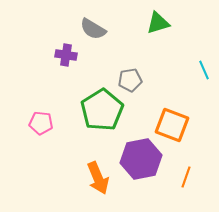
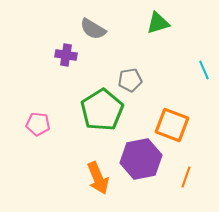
pink pentagon: moved 3 px left, 1 px down
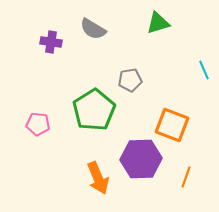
purple cross: moved 15 px left, 13 px up
green pentagon: moved 8 px left
purple hexagon: rotated 9 degrees clockwise
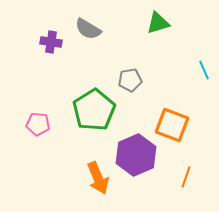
gray semicircle: moved 5 px left
purple hexagon: moved 5 px left, 4 px up; rotated 21 degrees counterclockwise
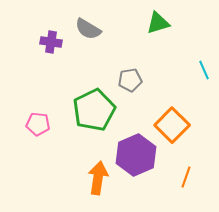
green pentagon: rotated 6 degrees clockwise
orange square: rotated 24 degrees clockwise
orange arrow: rotated 148 degrees counterclockwise
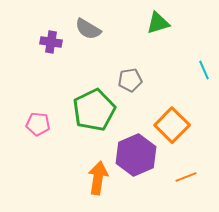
orange line: rotated 50 degrees clockwise
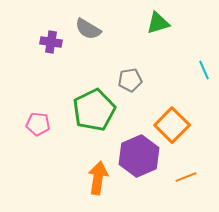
purple hexagon: moved 3 px right, 1 px down
